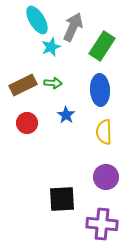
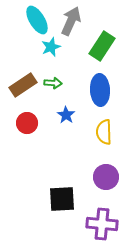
gray arrow: moved 2 px left, 6 px up
brown rectangle: rotated 8 degrees counterclockwise
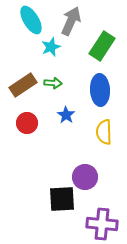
cyan ellipse: moved 6 px left
purple circle: moved 21 px left
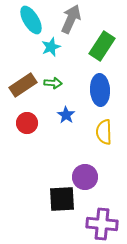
gray arrow: moved 2 px up
